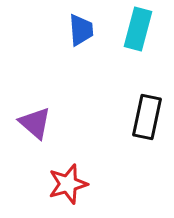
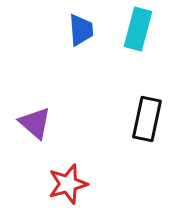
black rectangle: moved 2 px down
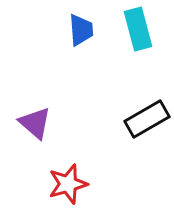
cyan rectangle: rotated 30 degrees counterclockwise
black rectangle: rotated 48 degrees clockwise
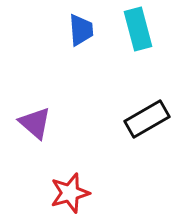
red star: moved 2 px right, 9 px down
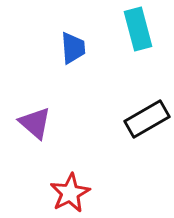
blue trapezoid: moved 8 px left, 18 px down
red star: rotated 12 degrees counterclockwise
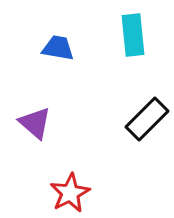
cyan rectangle: moved 5 px left, 6 px down; rotated 9 degrees clockwise
blue trapezoid: moved 15 px left; rotated 76 degrees counterclockwise
black rectangle: rotated 15 degrees counterclockwise
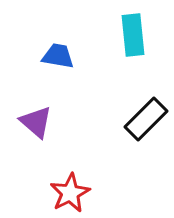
blue trapezoid: moved 8 px down
black rectangle: moved 1 px left
purple triangle: moved 1 px right, 1 px up
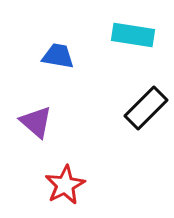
cyan rectangle: rotated 75 degrees counterclockwise
black rectangle: moved 11 px up
red star: moved 5 px left, 8 px up
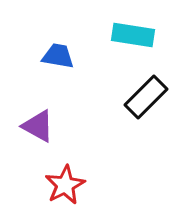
black rectangle: moved 11 px up
purple triangle: moved 2 px right, 4 px down; rotated 12 degrees counterclockwise
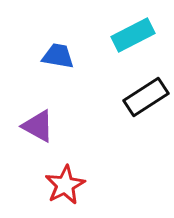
cyan rectangle: rotated 36 degrees counterclockwise
black rectangle: rotated 12 degrees clockwise
